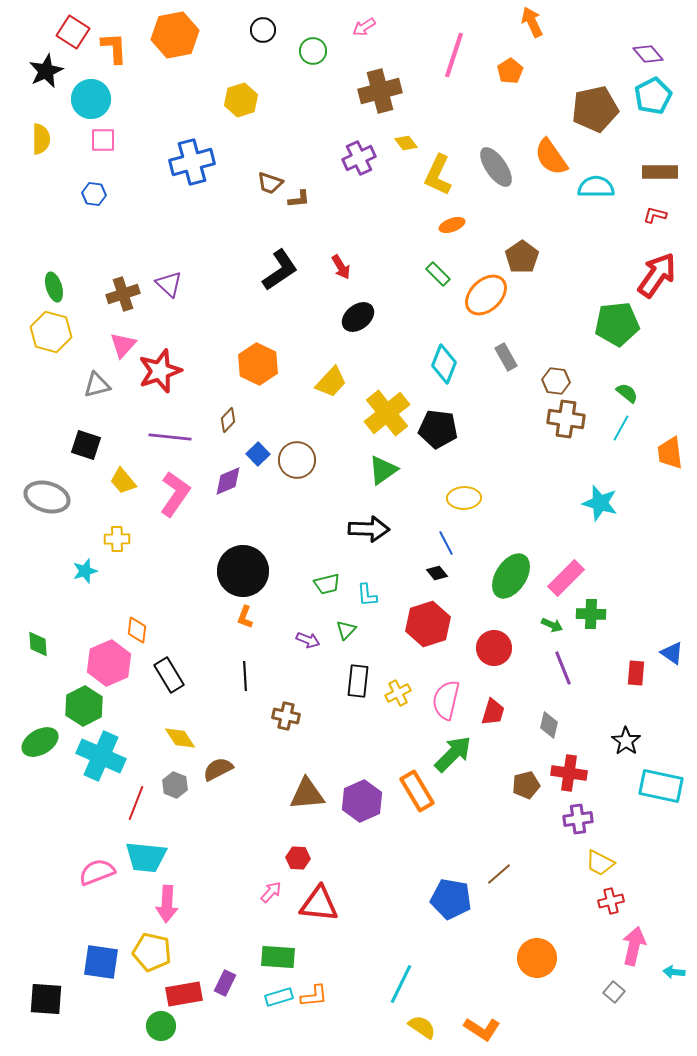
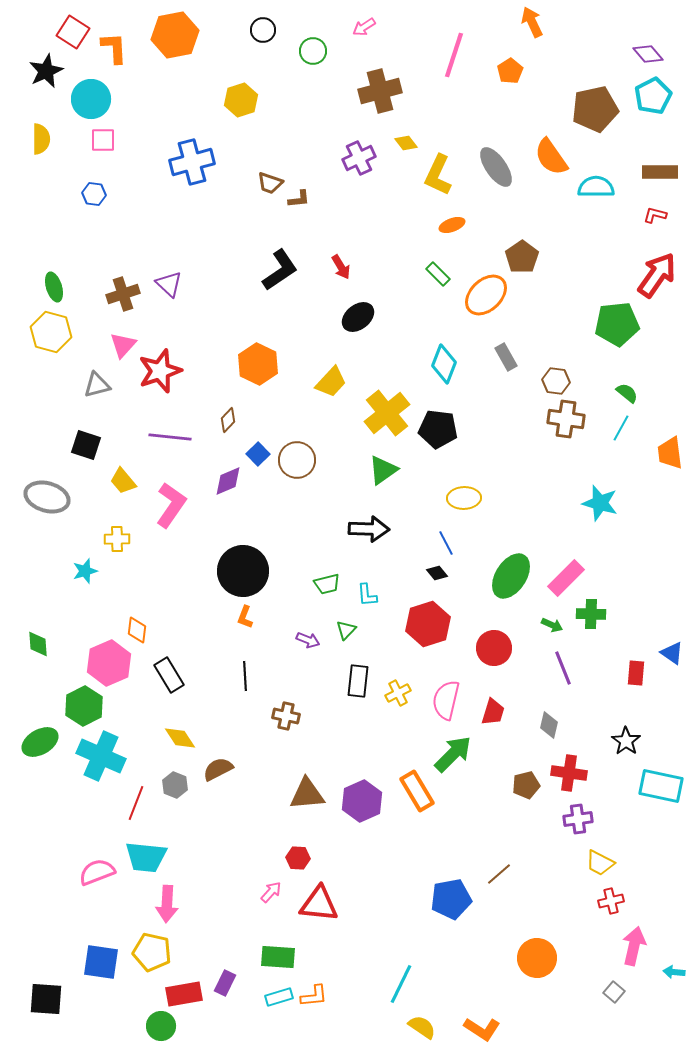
pink L-shape at (175, 494): moved 4 px left, 11 px down
blue pentagon at (451, 899): rotated 21 degrees counterclockwise
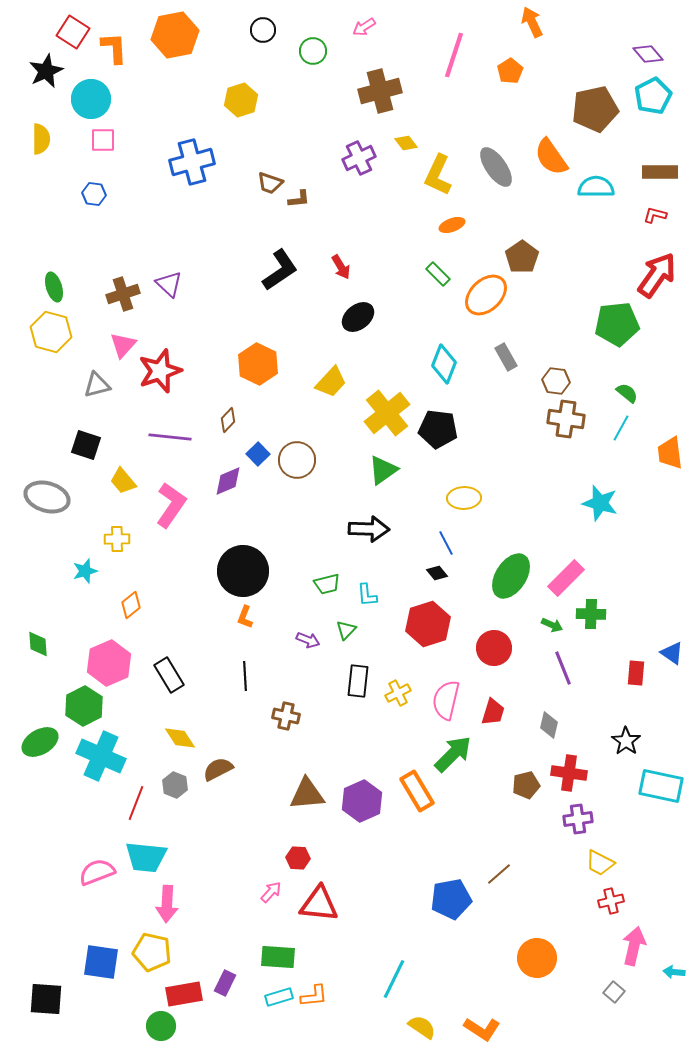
orange diamond at (137, 630): moved 6 px left, 25 px up; rotated 44 degrees clockwise
cyan line at (401, 984): moved 7 px left, 5 px up
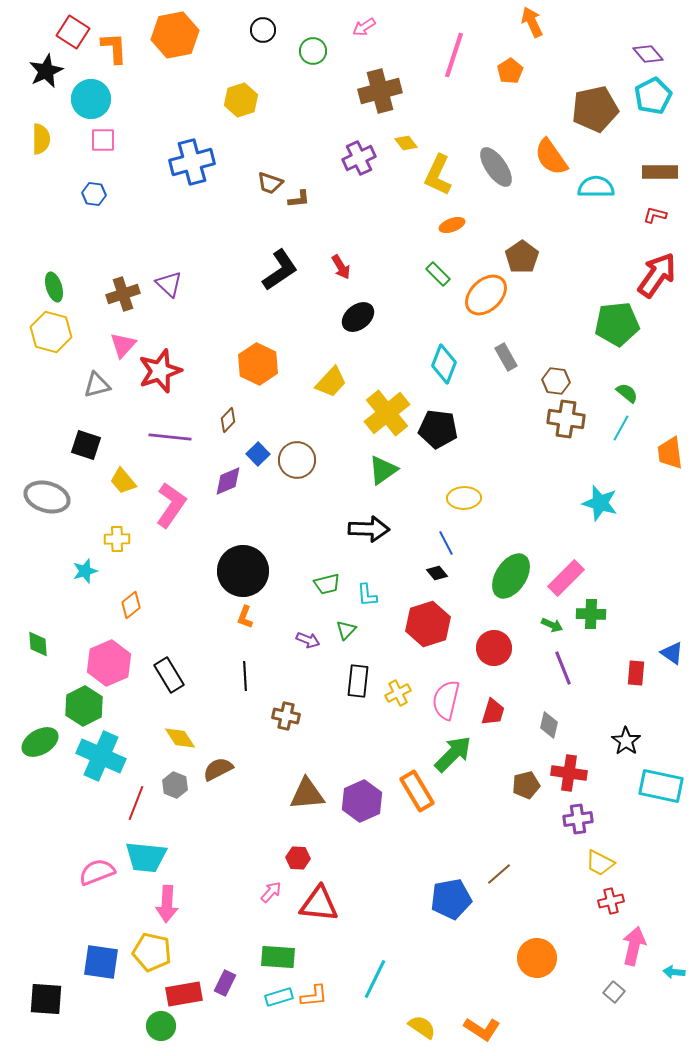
cyan line at (394, 979): moved 19 px left
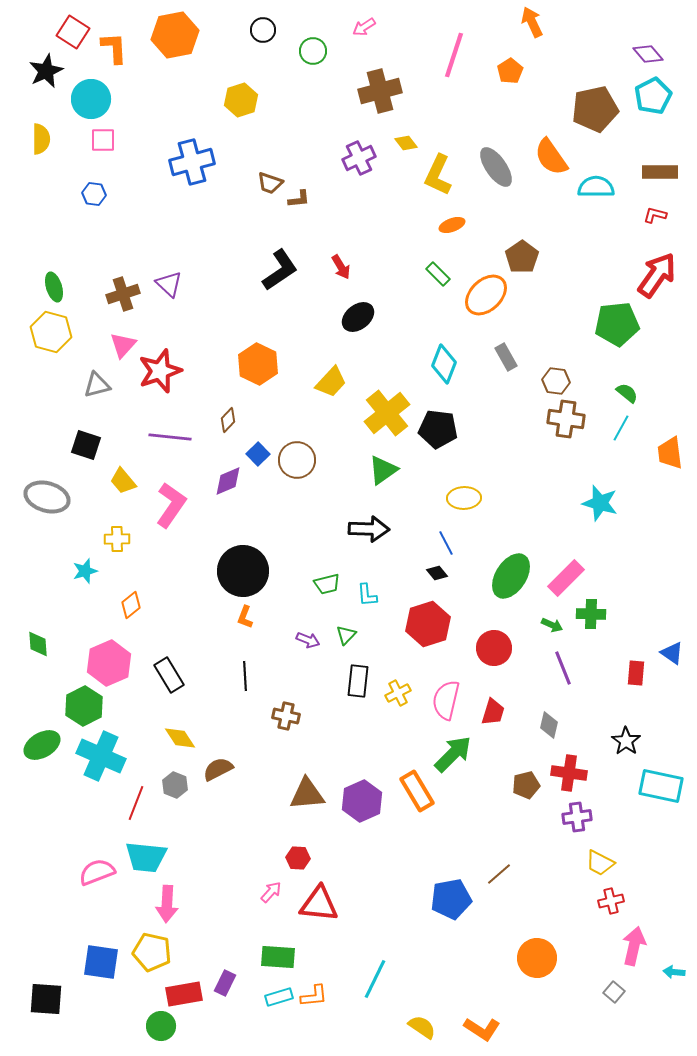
green triangle at (346, 630): moved 5 px down
green ellipse at (40, 742): moved 2 px right, 3 px down
purple cross at (578, 819): moved 1 px left, 2 px up
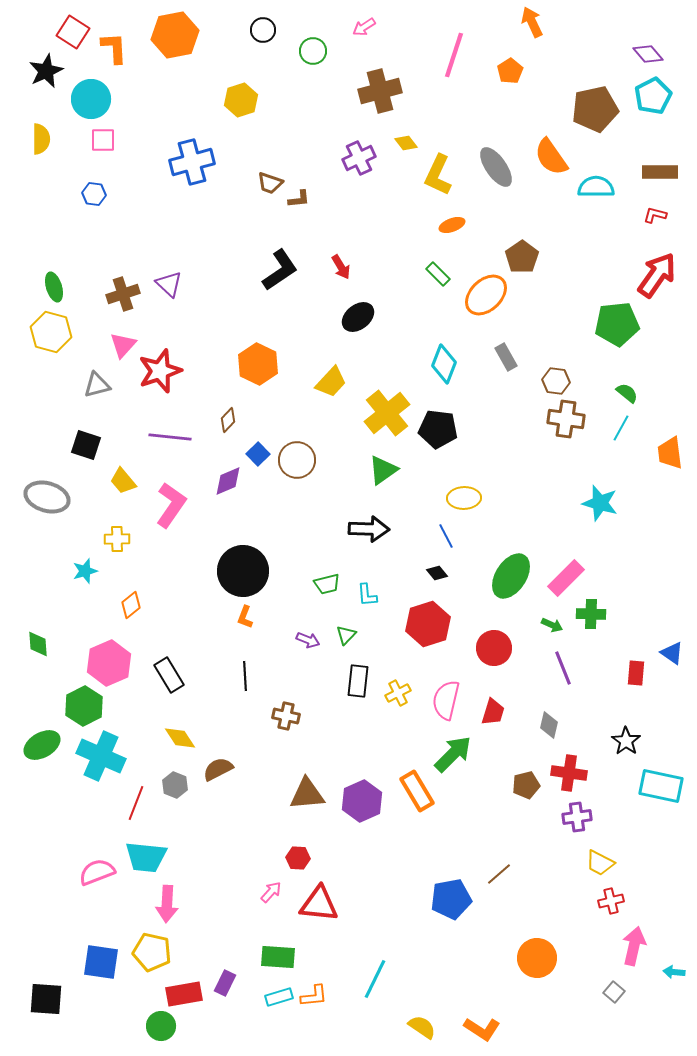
blue line at (446, 543): moved 7 px up
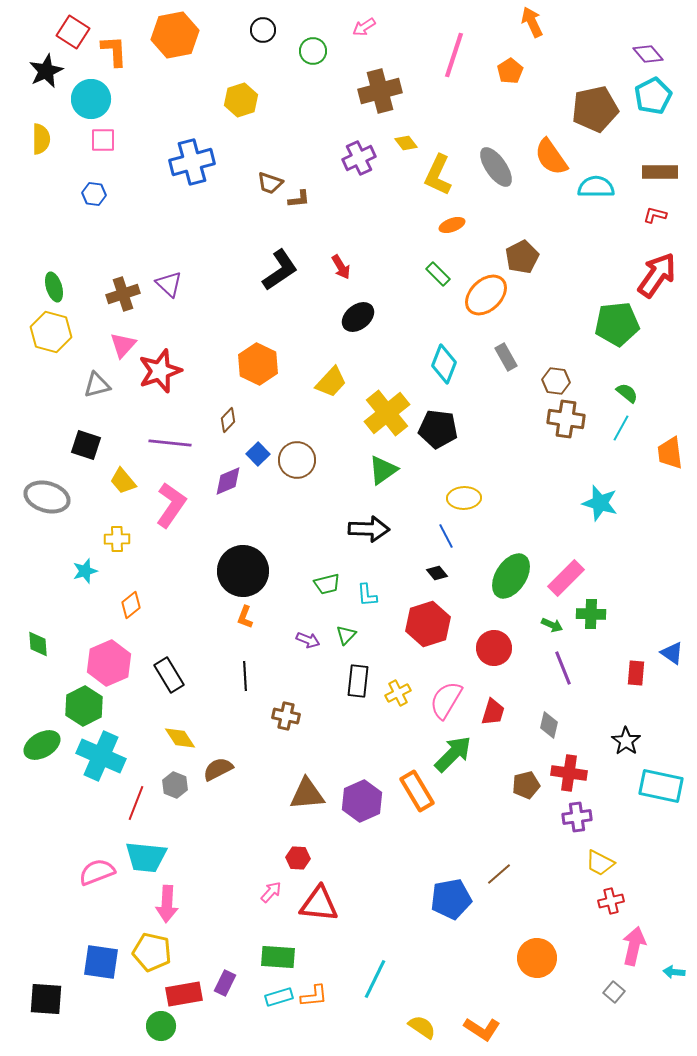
orange L-shape at (114, 48): moved 3 px down
brown pentagon at (522, 257): rotated 8 degrees clockwise
purple line at (170, 437): moved 6 px down
pink semicircle at (446, 700): rotated 18 degrees clockwise
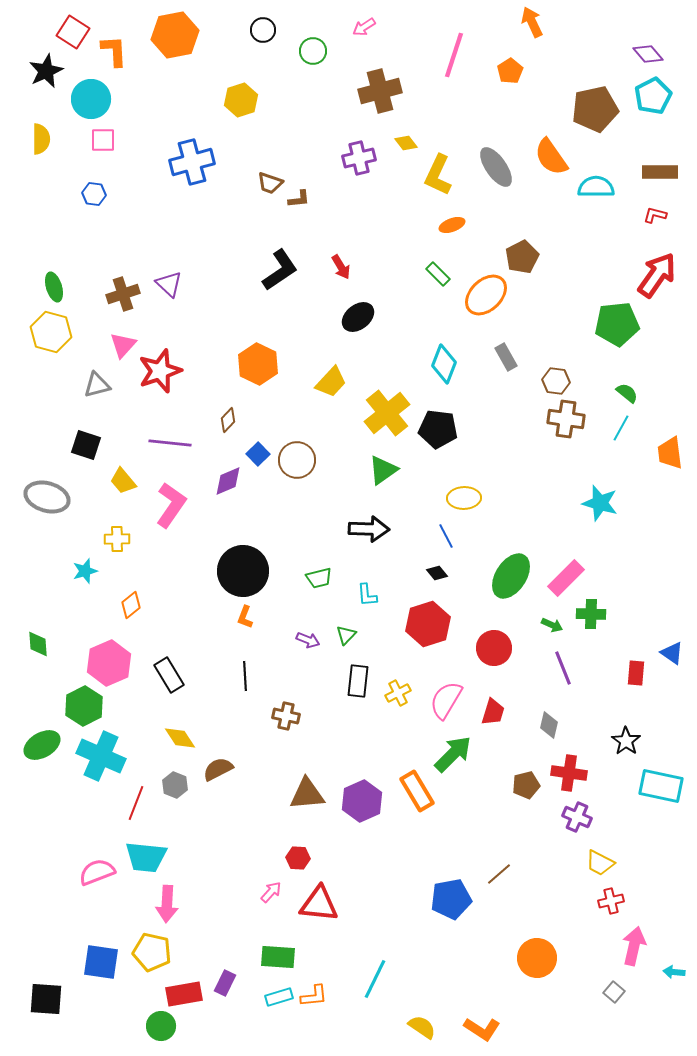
purple cross at (359, 158): rotated 12 degrees clockwise
green trapezoid at (327, 584): moved 8 px left, 6 px up
purple cross at (577, 817): rotated 32 degrees clockwise
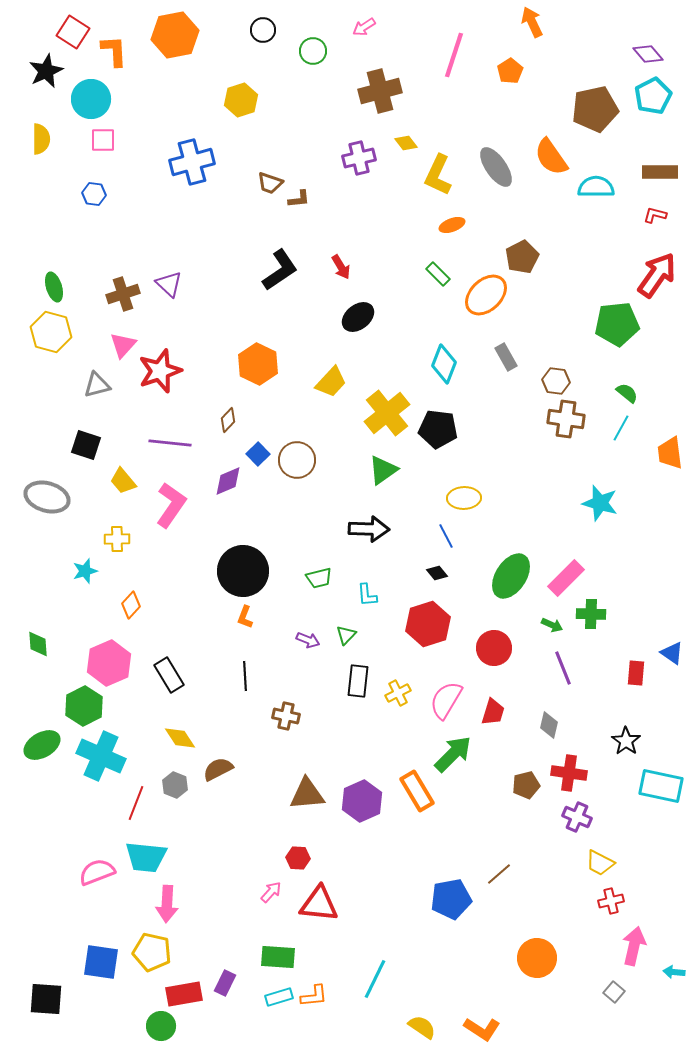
orange diamond at (131, 605): rotated 8 degrees counterclockwise
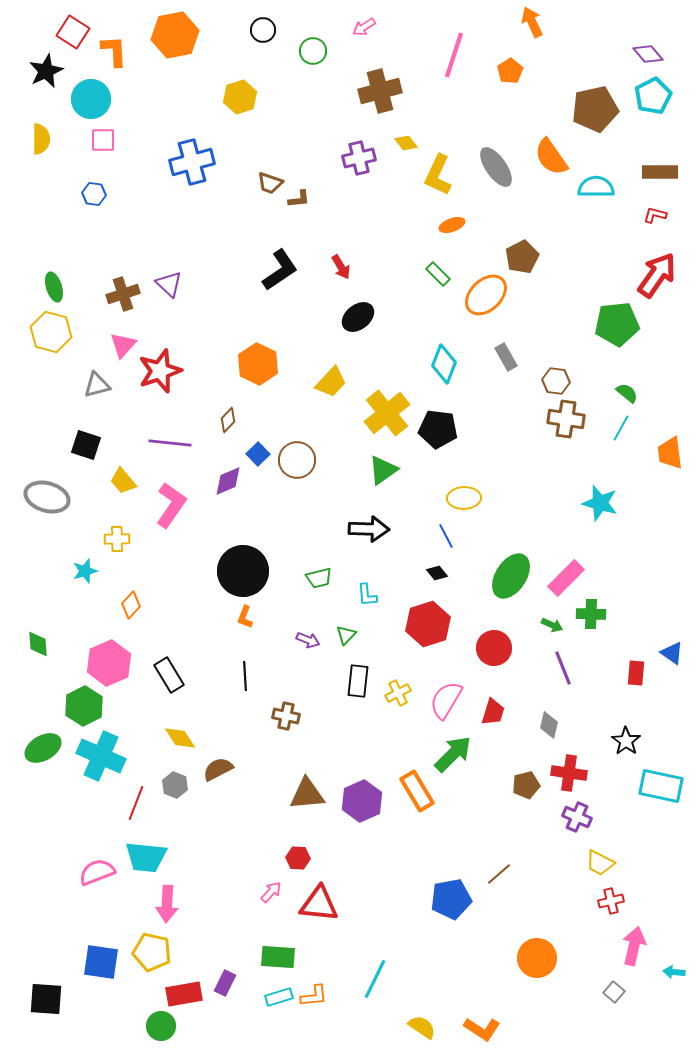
yellow hexagon at (241, 100): moved 1 px left, 3 px up
green ellipse at (42, 745): moved 1 px right, 3 px down
